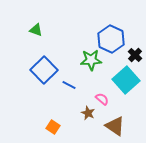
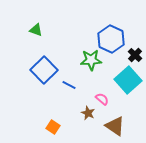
cyan square: moved 2 px right
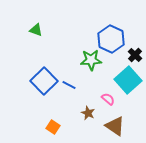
blue square: moved 11 px down
pink semicircle: moved 6 px right
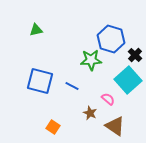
green triangle: rotated 32 degrees counterclockwise
blue hexagon: rotated 8 degrees counterclockwise
blue square: moved 4 px left; rotated 32 degrees counterclockwise
blue line: moved 3 px right, 1 px down
brown star: moved 2 px right
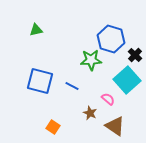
cyan square: moved 1 px left
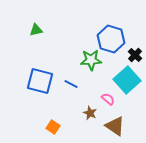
blue line: moved 1 px left, 2 px up
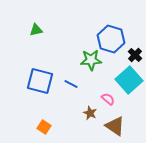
cyan square: moved 2 px right
orange square: moved 9 px left
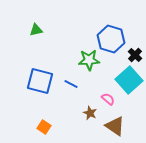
green star: moved 2 px left
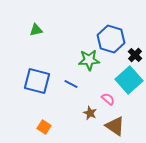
blue square: moved 3 px left
